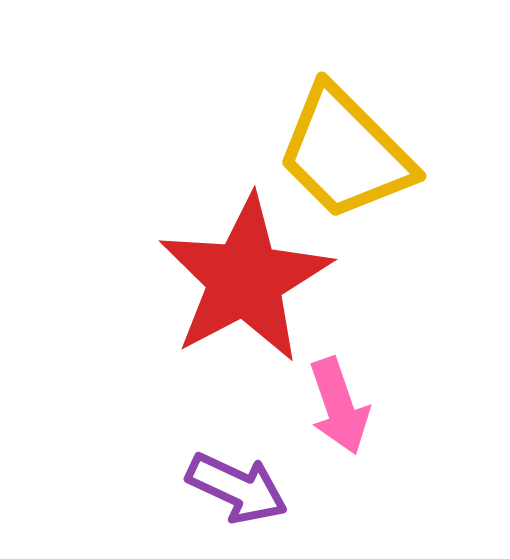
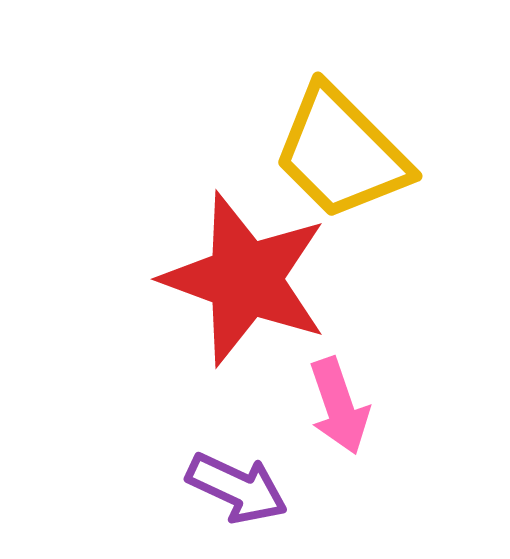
yellow trapezoid: moved 4 px left
red star: rotated 24 degrees counterclockwise
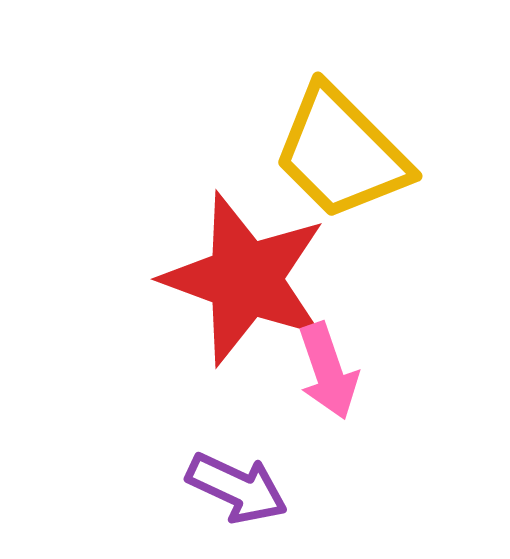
pink arrow: moved 11 px left, 35 px up
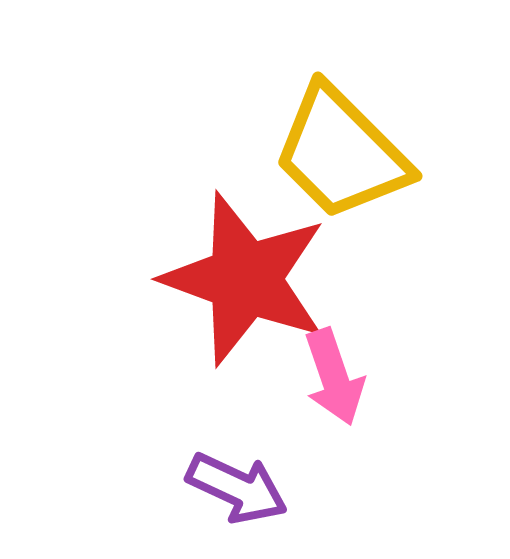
pink arrow: moved 6 px right, 6 px down
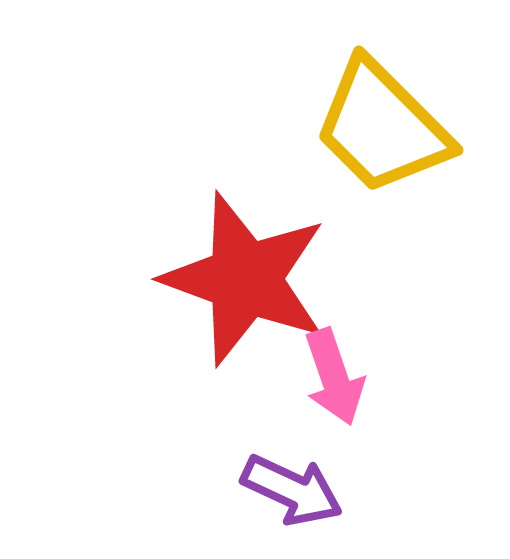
yellow trapezoid: moved 41 px right, 26 px up
purple arrow: moved 55 px right, 2 px down
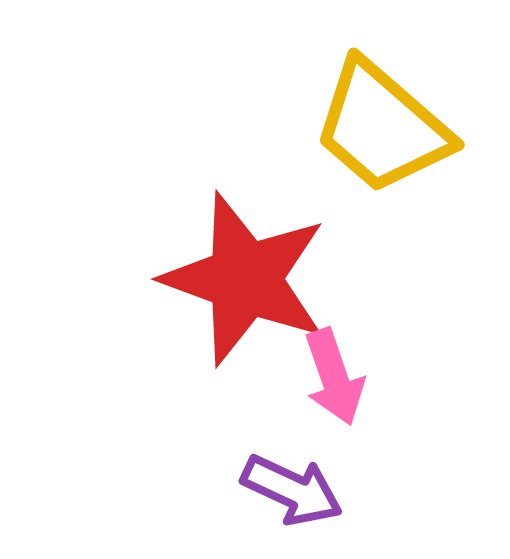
yellow trapezoid: rotated 4 degrees counterclockwise
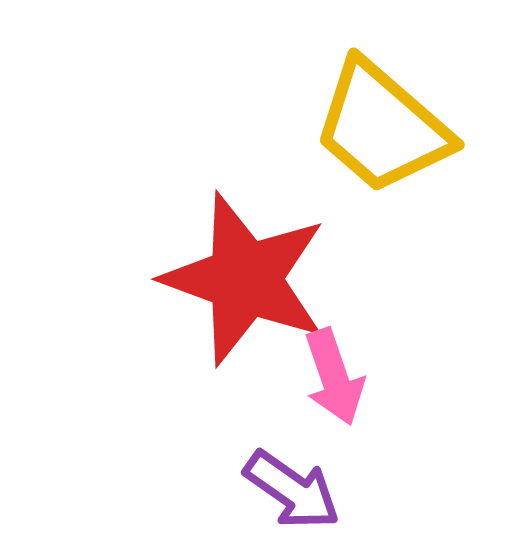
purple arrow: rotated 10 degrees clockwise
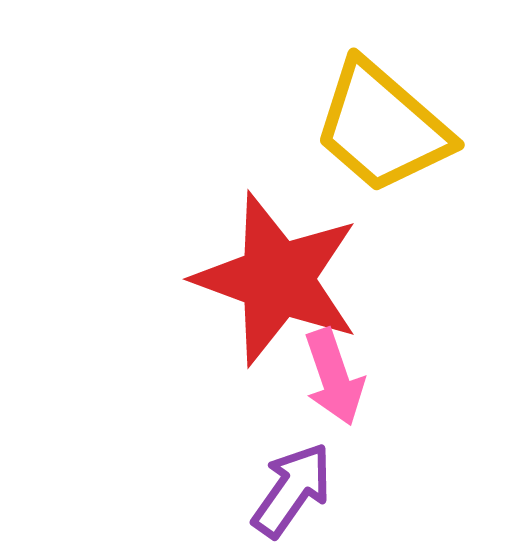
red star: moved 32 px right
purple arrow: rotated 90 degrees counterclockwise
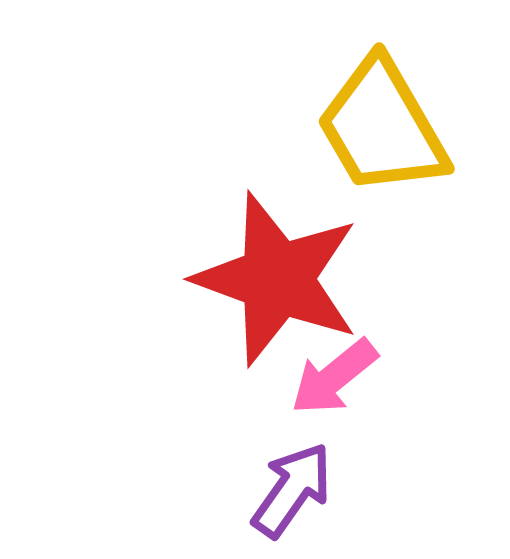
yellow trapezoid: rotated 19 degrees clockwise
pink arrow: rotated 70 degrees clockwise
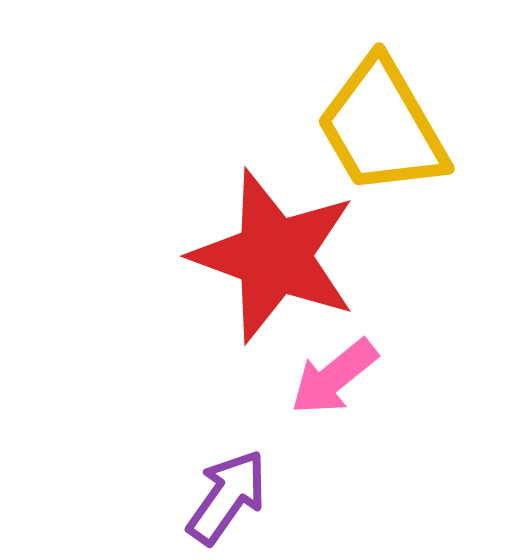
red star: moved 3 px left, 23 px up
purple arrow: moved 65 px left, 7 px down
